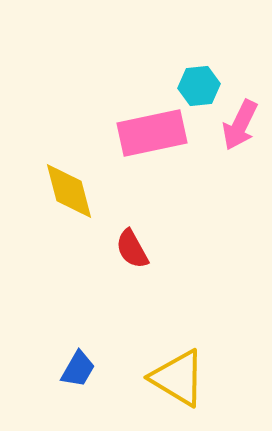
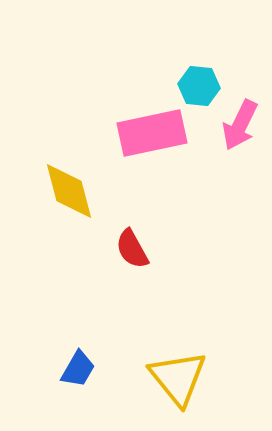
cyan hexagon: rotated 12 degrees clockwise
yellow triangle: rotated 20 degrees clockwise
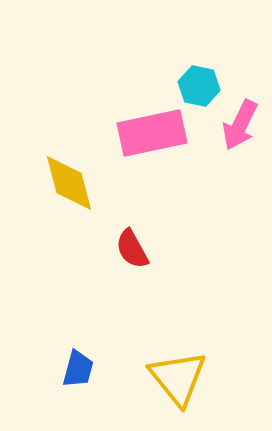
cyan hexagon: rotated 6 degrees clockwise
yellow diamond: moved 8 px up
blue trapezoid: rotated 15 degrees counterclockwise
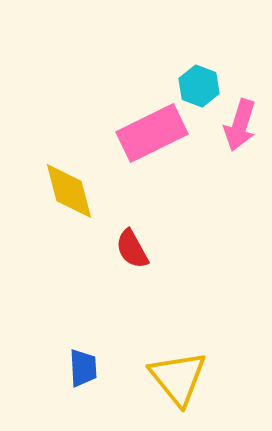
cyan hexagon: rotated 9 degrees clockwise
pink arrow: rotated 9 degrees counterclockwise
pink rectangle: rotated 14 degrees counterclockwise
yellow diamond: moved 8 px down
blue trapezoid: moved 5 px right, 1 px up; rotated 18 degrees counterclockwise
